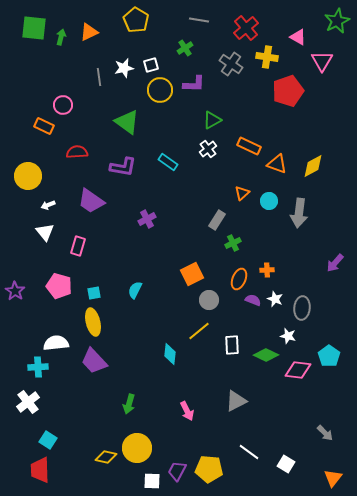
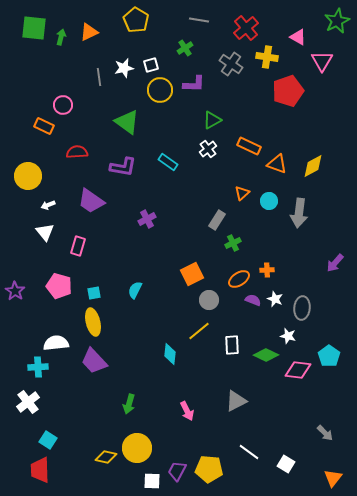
orange ellipse at (239, 279): rotated 35 degrees clockwise
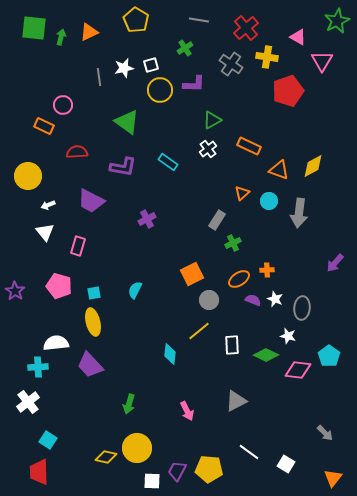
orange triangle at (277, 164): moved 2 px right, 6 px down
purple trapezoid at (91, 201): rotated 8 degrees counterclockwise
purple trapezoid at (94, 361): moved 4 px left, 4 px down
red trapezoid at (40, 470): moved 1 px left, 2 px down
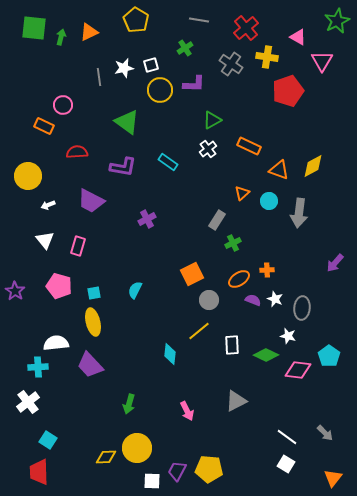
white triangle at (45, 232): moved 8 px down
white line at (249, 452): moved 38 px right, 15 px up
yellow diamond at (106, 457): rotated 15 degrees counterclockwise
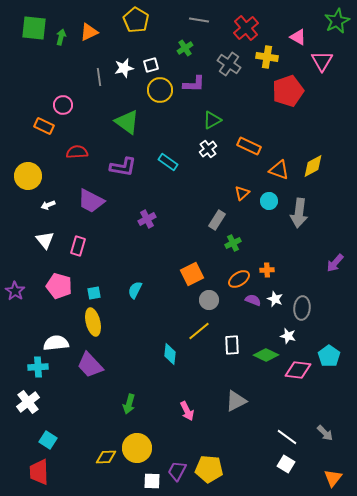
gray cross at (231, 64): moved 2 px left
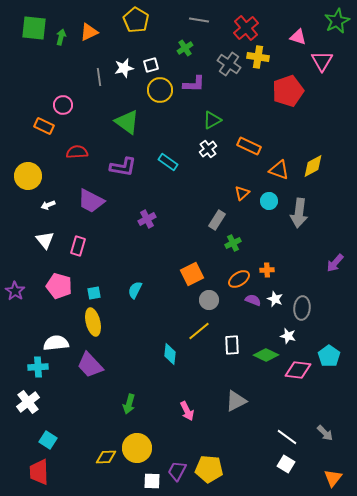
pink triangle at (298, 37): rotated 12 degrees counterclockwise
yellow cross at (267, 57): moved 9 px left
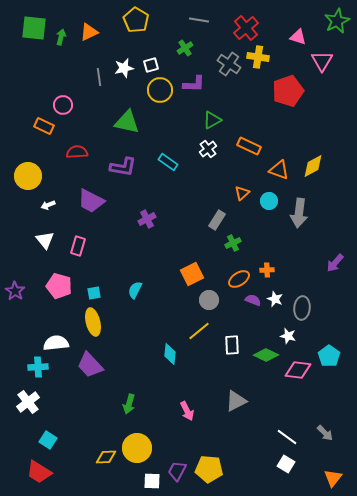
green triangle at (127, 122): rotated 24 degrees counterclockwise
red trapezoid at (39, 472): rotated 56 degrees counterclockwise
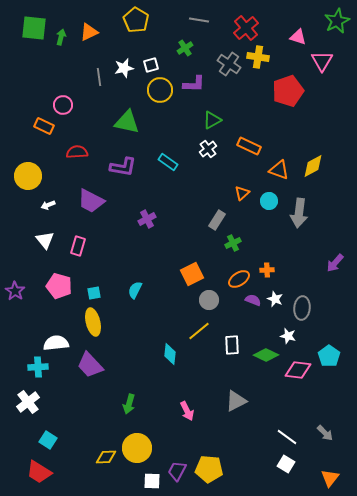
orange triangle at (333, 478): moved 3 px left
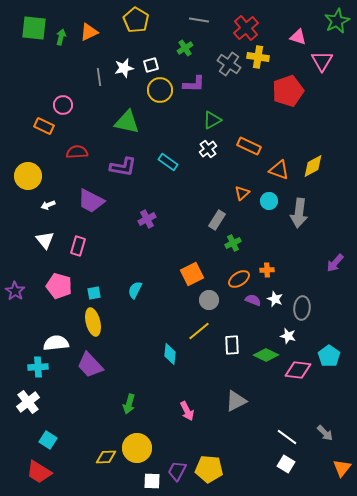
orange triangle at (330, 478): moved 12 px right, 10 px up
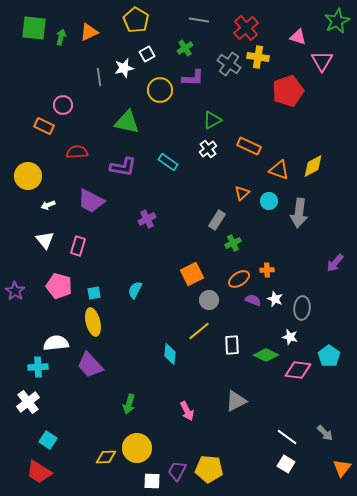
white square at (151, 65): moved 4 px left, 11 px up; rotated 14 degrees counterclockwise
purple L-shape at (194, 84): moved 1 px left, 6 px up
white star at (288, 336): moved 2 px right, 1 px down
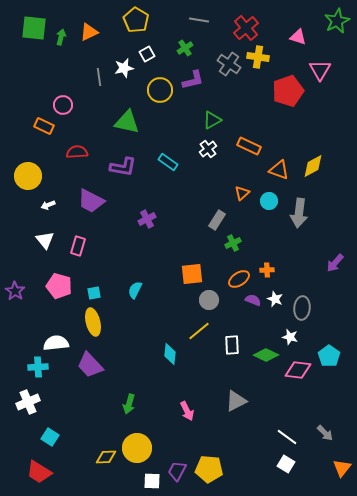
pink triangle at (322, 61): moved 2 px left, 9 px down
purple L-shape at (193, 78): moved 2 px down; rotated 15 degrees counterclockwise
orange square at (192, 274): rotated 20 degrees clockwise
white cross at (28, 402): rotated 15 degrees clockwise
cyan square at (48, 440): moved 2 px right, 3 px up
